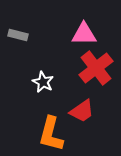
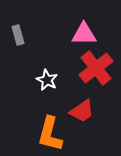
gray rectangle: rotated 60 degrees clockwise
white star: moved 4 px right, 2 px up
orange L-shape: moved 1 px left
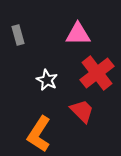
pink triangle: moved 6 px left
red cross: moved 1 px right, 5 px down
red trapezoid: rotated 100 degrees counterclockwise
orange L-shape: moved 11 px left; rotated 18 degrees clockwise
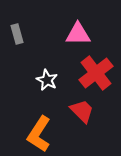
gray rectangle: moved 1 px left, 1 px up
red cross: moved 1 px left
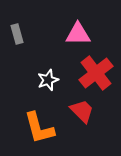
white star: moved 1 px right; rotated 25 degrees clockwise
orange L-shape: moved 6 px up; rotated 48 degrees counterclockwise
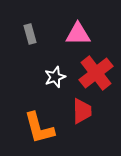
gray rectangle: moved 13 px right
white star: moved 7 px right, 3 px up
red trapezoid: rotated 44 degrees clockwise
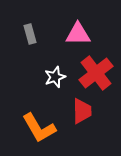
orange L-shape: rotated 15 degrees counterclockwise
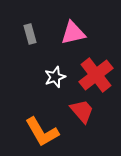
pink triangle: moved 5 px left, 1 px up; rotated 12 degrees counterclockwise
red cross: moved 2 px down
red trapezoid: rotated 40 degrees counterclockwise
orange L-shape: moved 3 px right, 4 px down
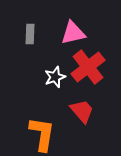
gray rectangle: rotated 18 degrees clockwise
red cross: moved 8 px left, 8 px up
orange L-shape: moved 2 px down; rotated 141 degrees counterclockwise
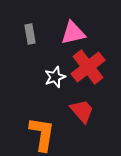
gray rectangle: rotated 12 degrees counterclockwise
